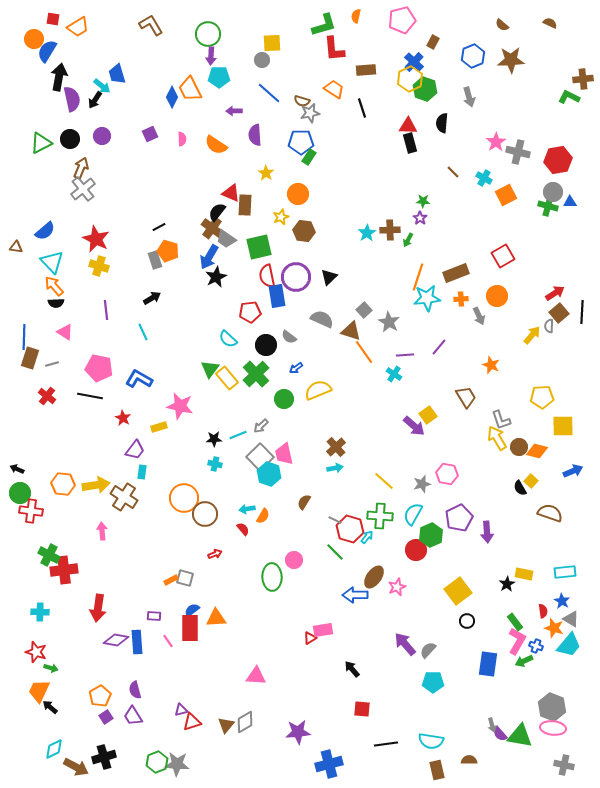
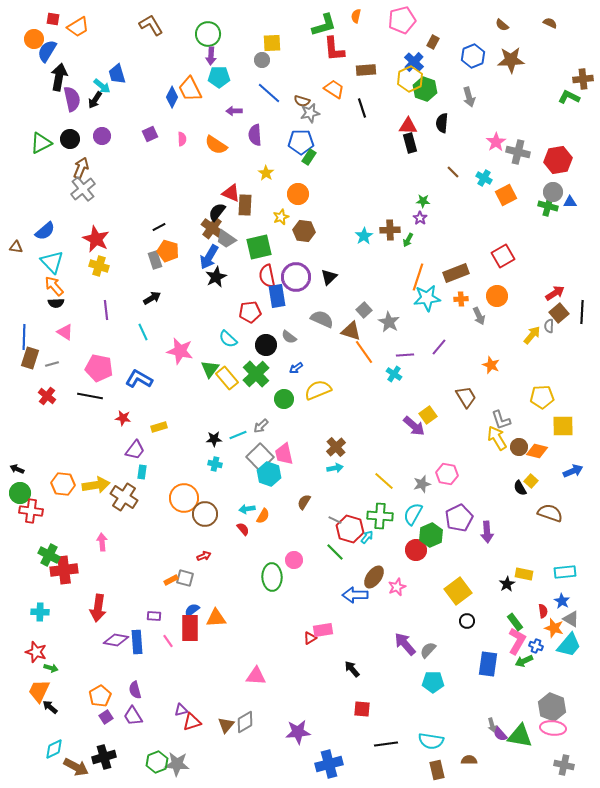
cyan star at (367, 233): moved 3 px left, 3 px down
pink star at (180, 406): moved 55 px up
red star at (123, 418): rotated 21 degrees counterclockwise
pink arrow at (102, 531): moved 11 px down
red arrow at (215, 554): moved 11 px left, 2 px down
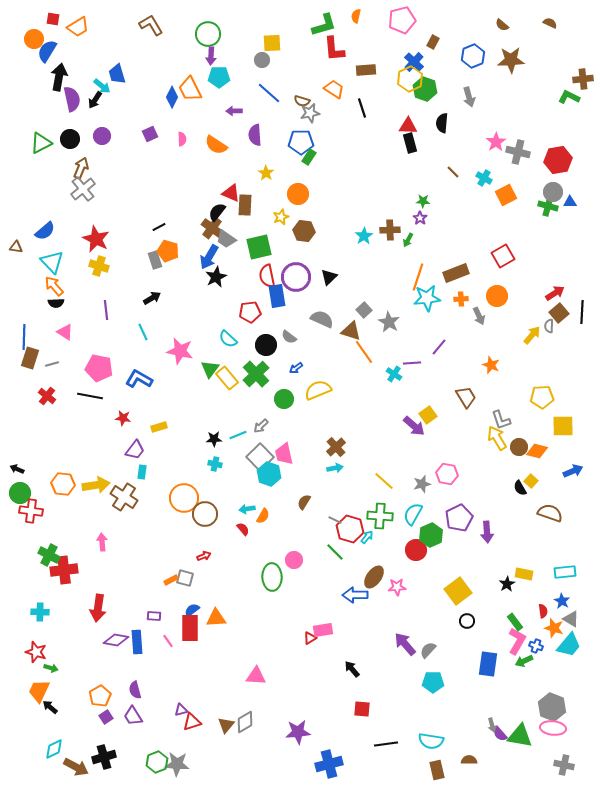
purple line at (405, 355): moved 7 px right, 8 px down
pink star at (397, 587): rotated 18 degrees clockwise
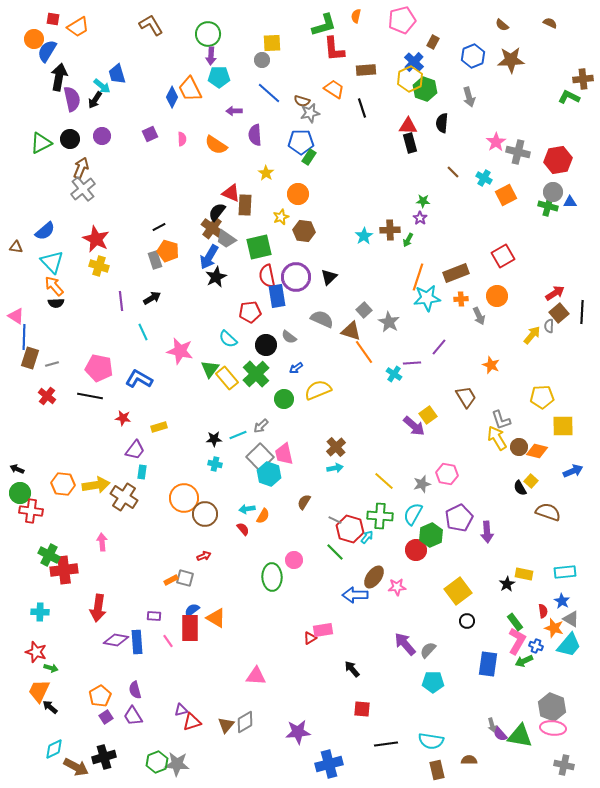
purple line at (106, 310): moved 15 px right, 9 px up
pink triangle at (65, 332): moved 49 px left, 16 px up
brown semicircle at (550, 513): moved 2 px left, 1 px up
orange triangle at (216, 618): rotated 35 degrees clockwise
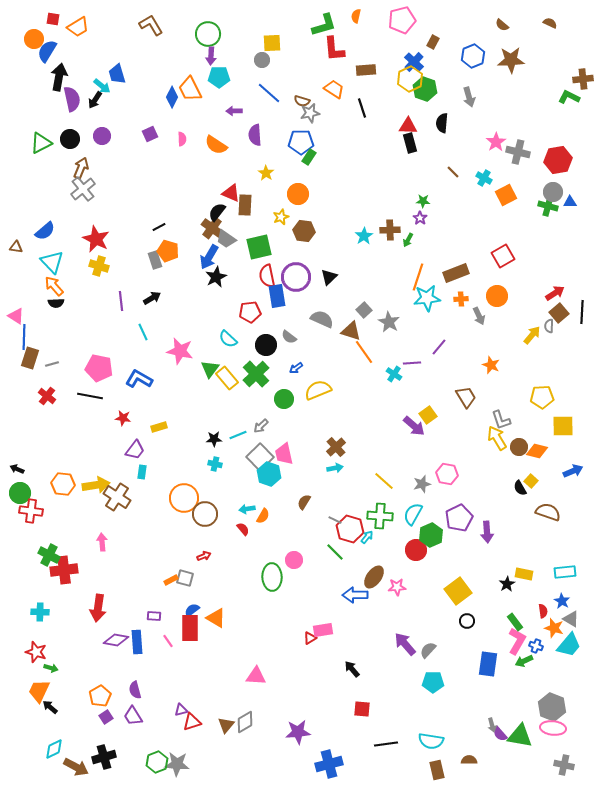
brown cross at (124, 497): moved 7 px left
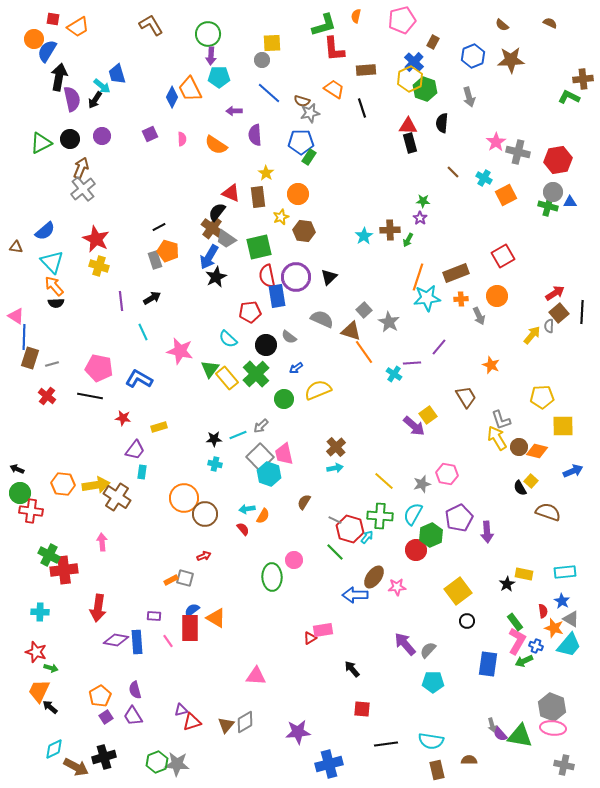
brown rectangle at (245, 205): moved 13 px right, 8 px up; rotated 10 degrees counterclockwise
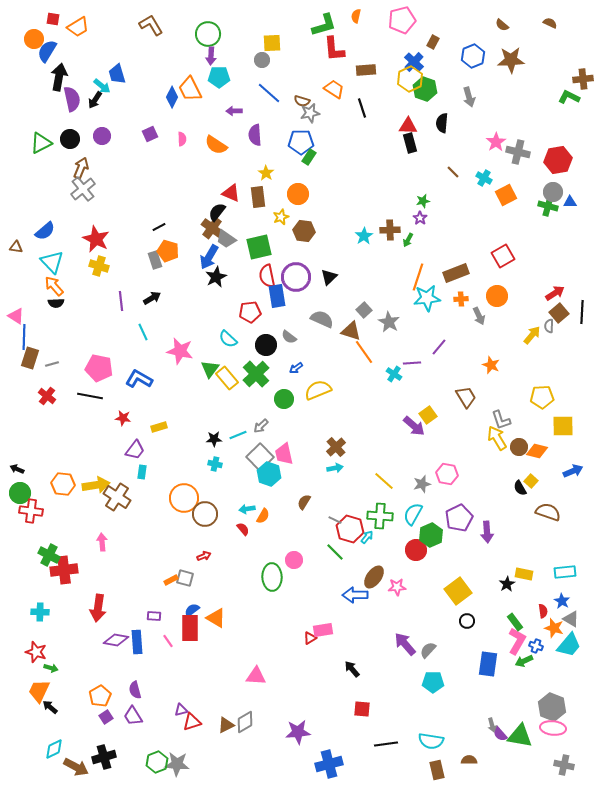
green star at (423, 201): rotated 16 degrees counterclockwise
brown triangle at (226, 725): rotated 24 degrees clockwise
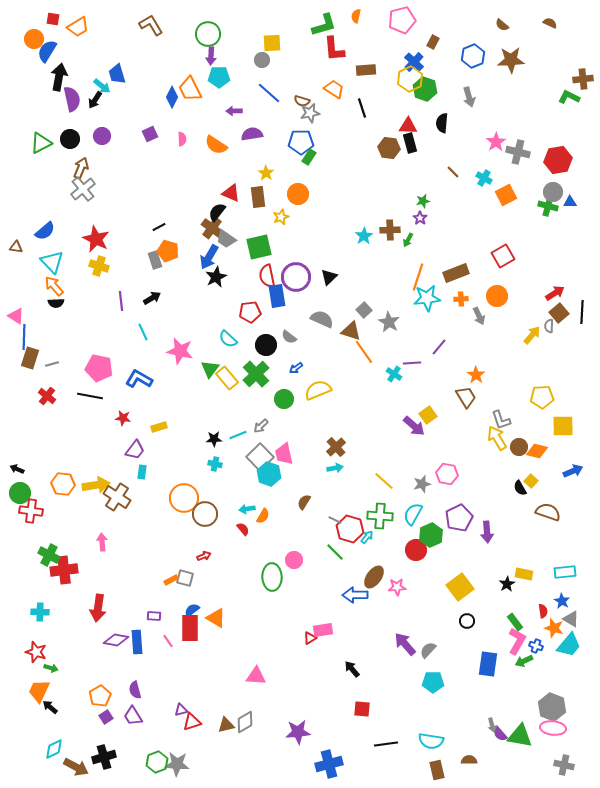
purple semicircle at (255, 135): moved 3 px left, 1 px up; rotated 85 degrees clockwise
brown hexagon at (304, 231): moved 85 px right, 83 px up
orange star at (491, 365): moved 15 px left, 10 px down; rotated 12 degrees clockwise
yellow square at (458, 591): moved 2 px right, 4 px up
brown triangle at (226, 725): rotated 12 degrees clockwise
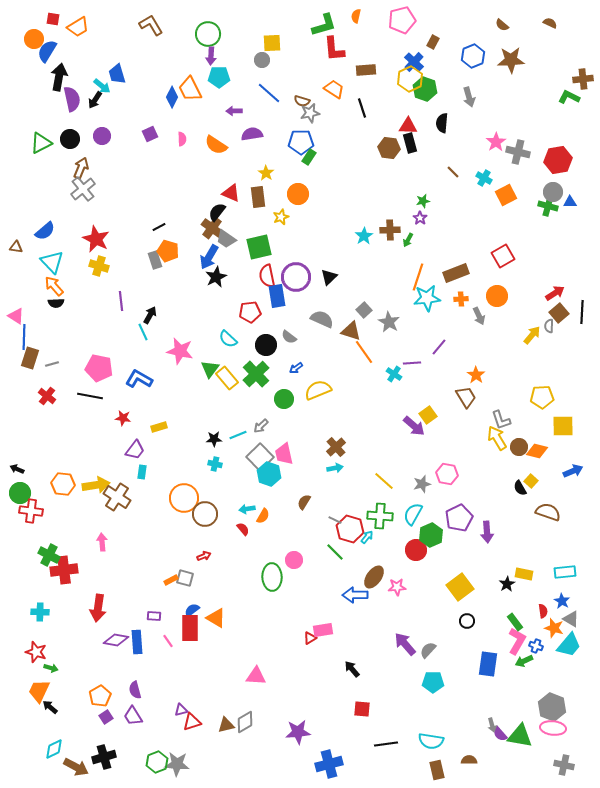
black arrow at (152, 298): moved 2 px left, 17 px down; rotated 30 degrees counterclockwise
